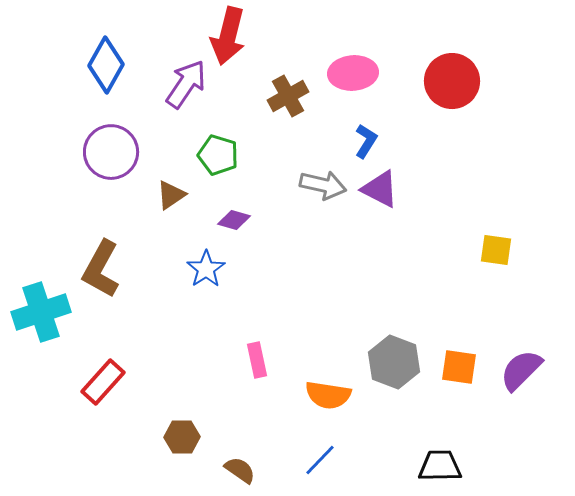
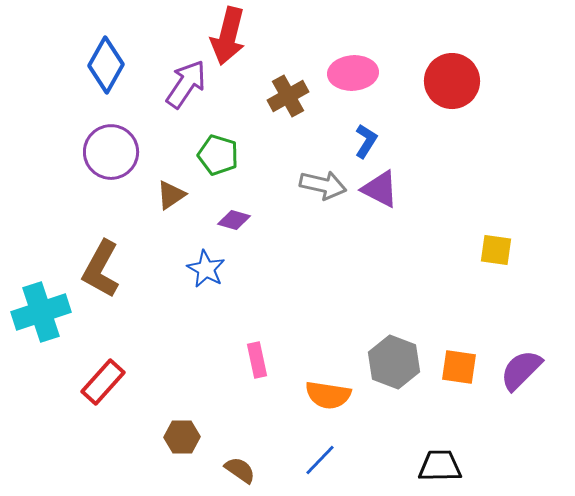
blue star: rotated 9 degrees counterclockwise
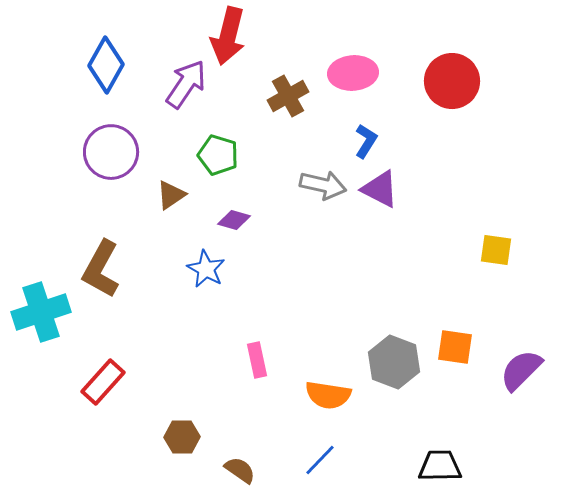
orange square: moved 4 px left, 20 px up
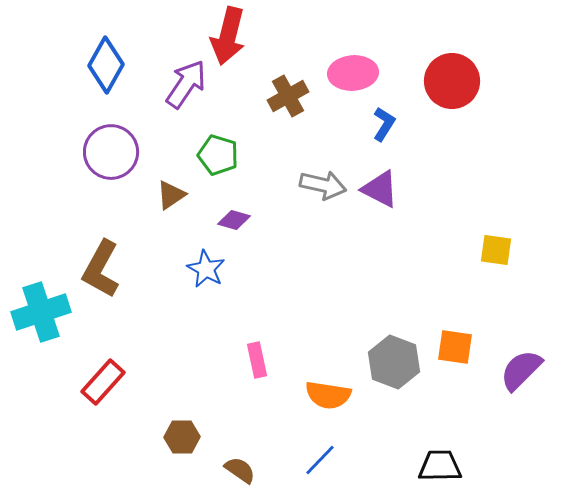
blue L-shape: moved 18 px right, 17 px up
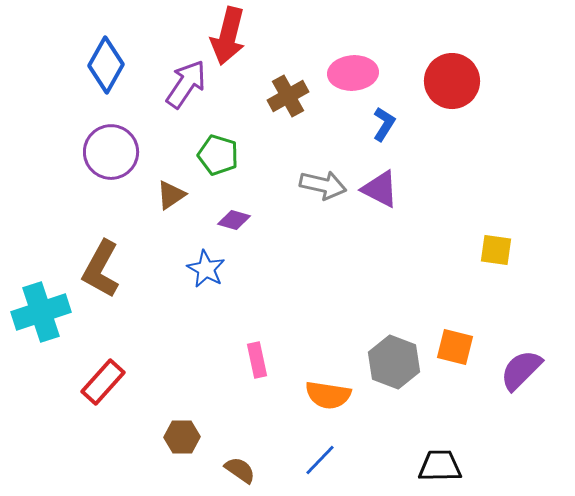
orange square: rotated 6 degrees clockwise
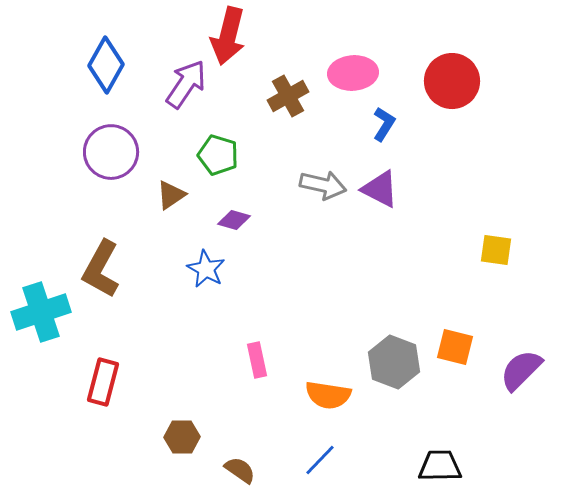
red rectangle: rotated 27 degrees counterclockwise
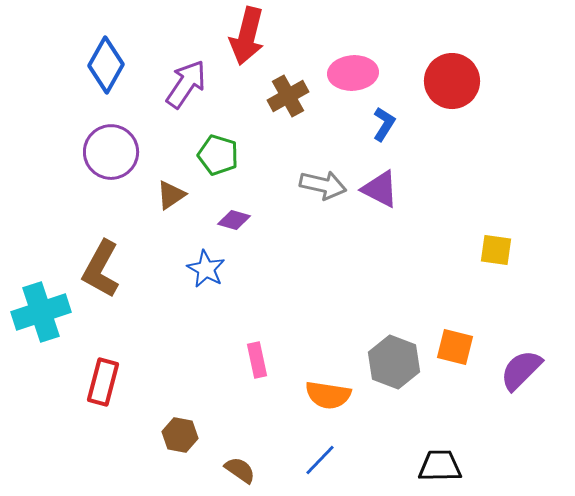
red arrow: moved 19 px right
brown hexagon: moved 2 px left, 2 px up; rotated 12 degrees clockwise
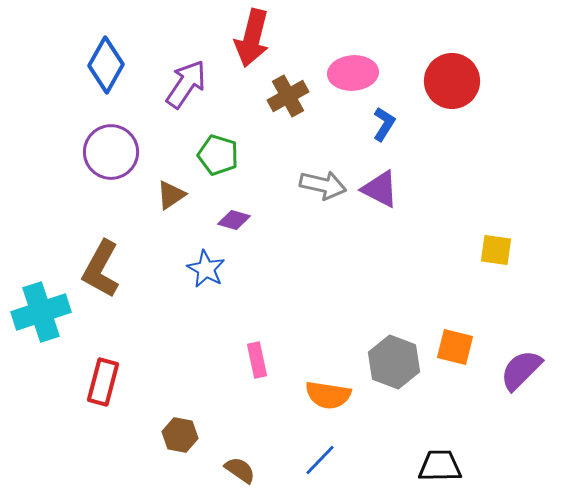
red arrow: moved 5 px right, 2 px down
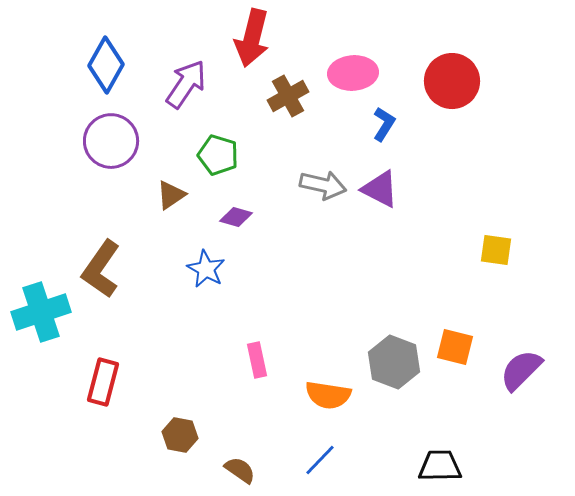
purple circle: moved 11 px up
purple diamond: moved 2 px right, 3 px up
brown L-shape: rotated 6 degrees clockwise
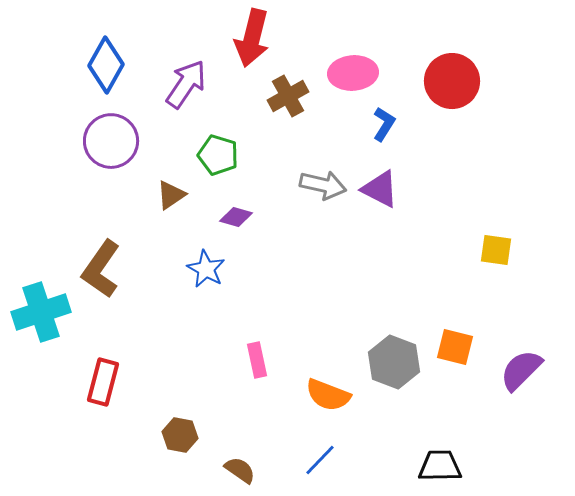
orange semicircle: rotated 12 degrees clockwise
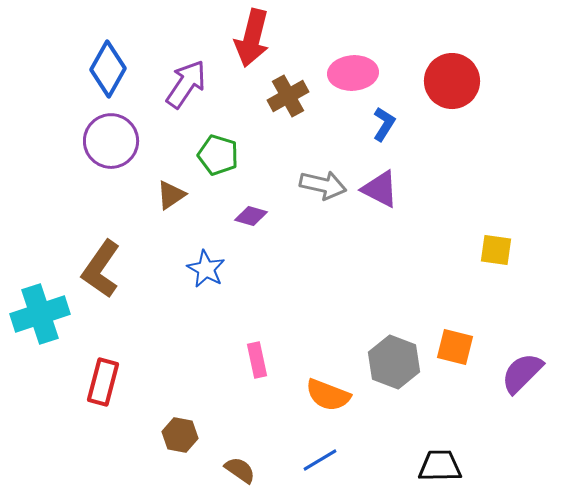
blue diamond: moved 2 px right, 4 px down
purple diamond: moved 15 px right, 1 px up
cyan cross: moved 1 px left, 2 px down
purple semicircle: moved 1 px right, 3 px down
blue line: rotated 15 degrees clockwise
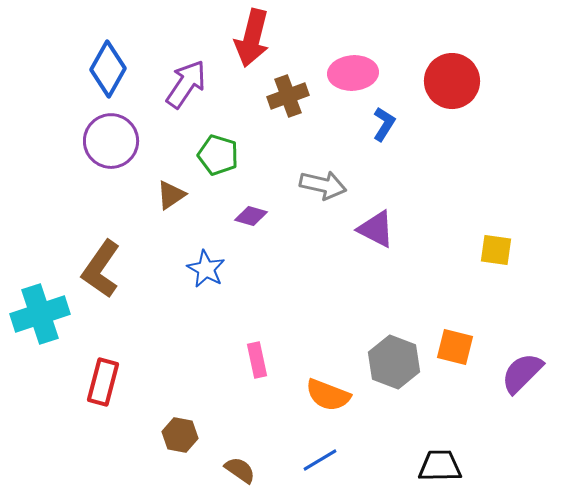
brown cross: rotated 9 degrees clockwise
purple triangle: moved 4 px left, 40 px down
